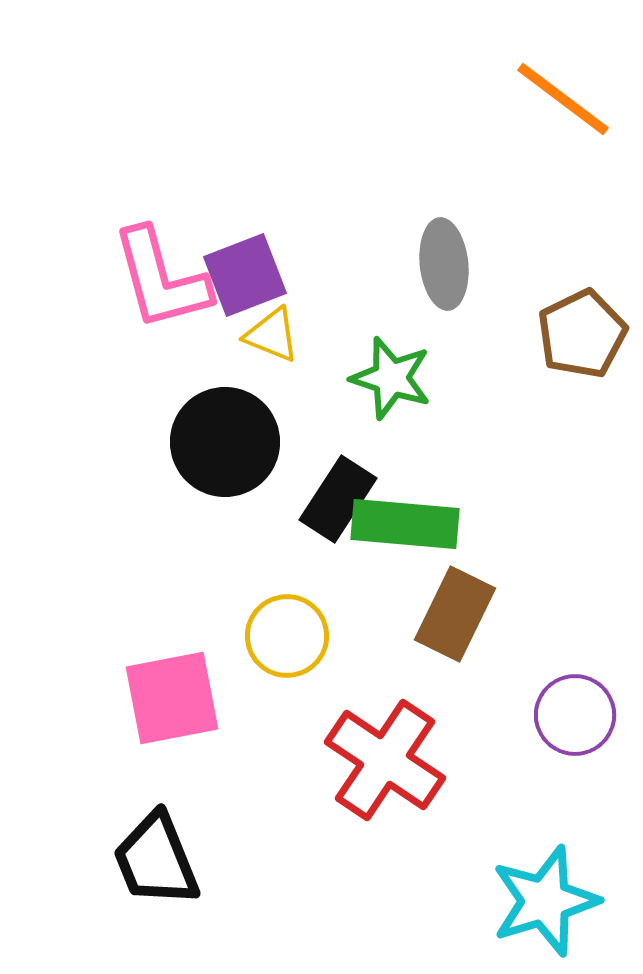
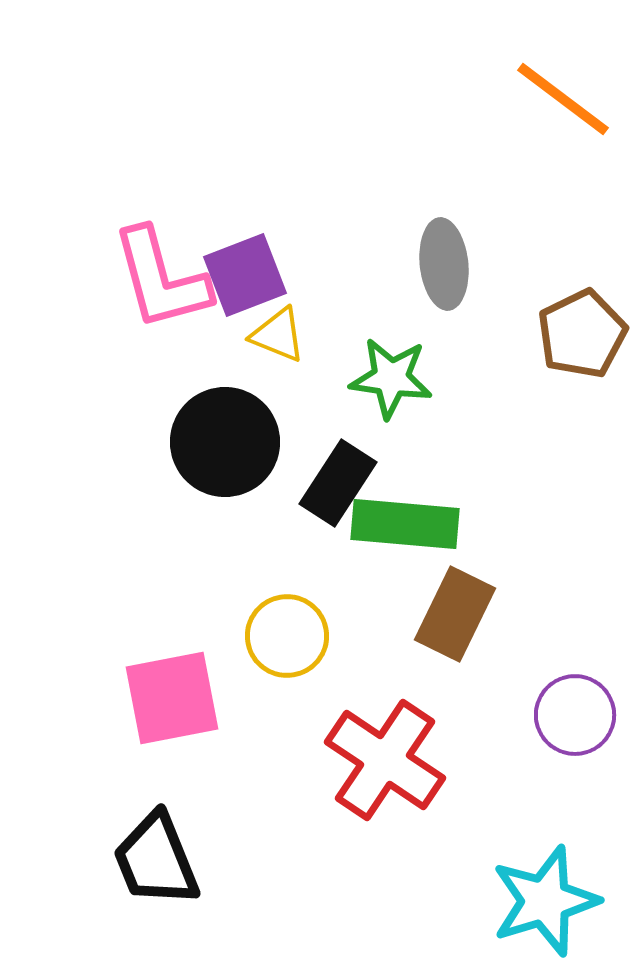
yellow triangle: moved 6 px right
green star: rotated 10 degrees counterclockwise
black rectangle: moved 16 px up
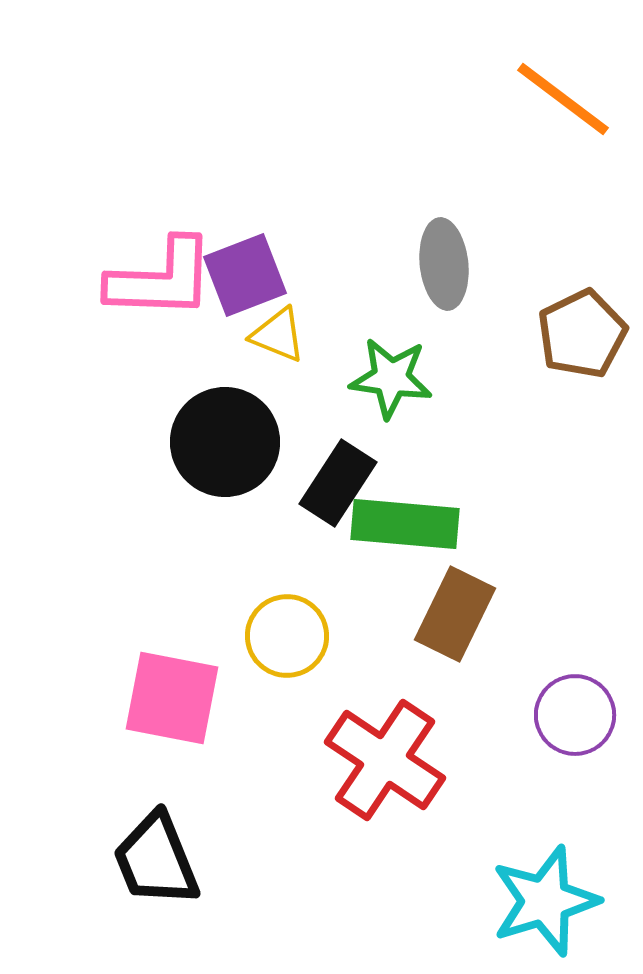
pink L-shape: rotated 73 degrees counterclockwise
pink square: rotated 22 degrees clockwise
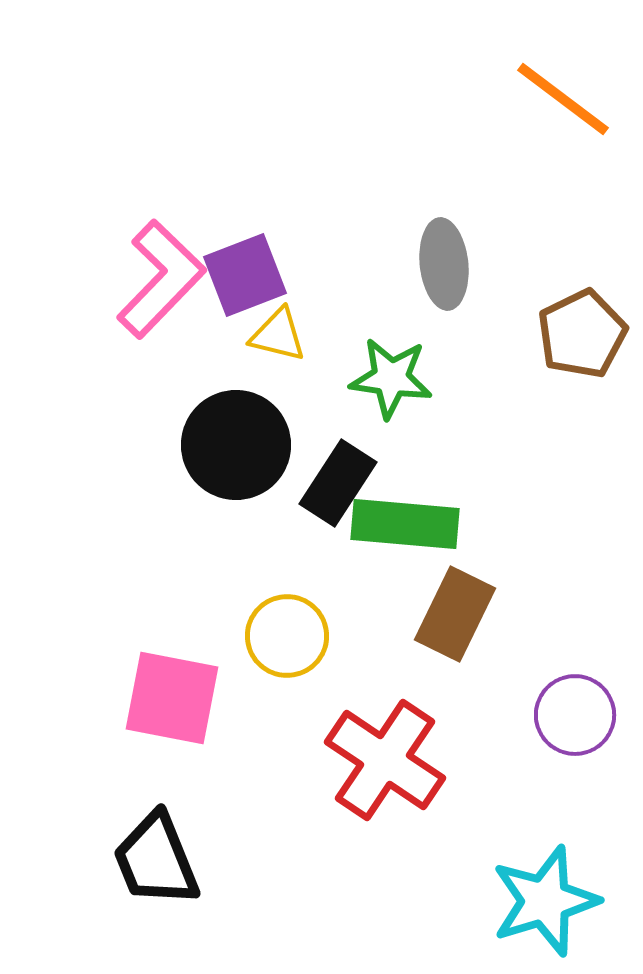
pink L-shape: rotated 48 degrees counterclockwise
yellow triangle: rotated 8 degrees counterclockwise
black circle: moved 11 px right, 3 px down
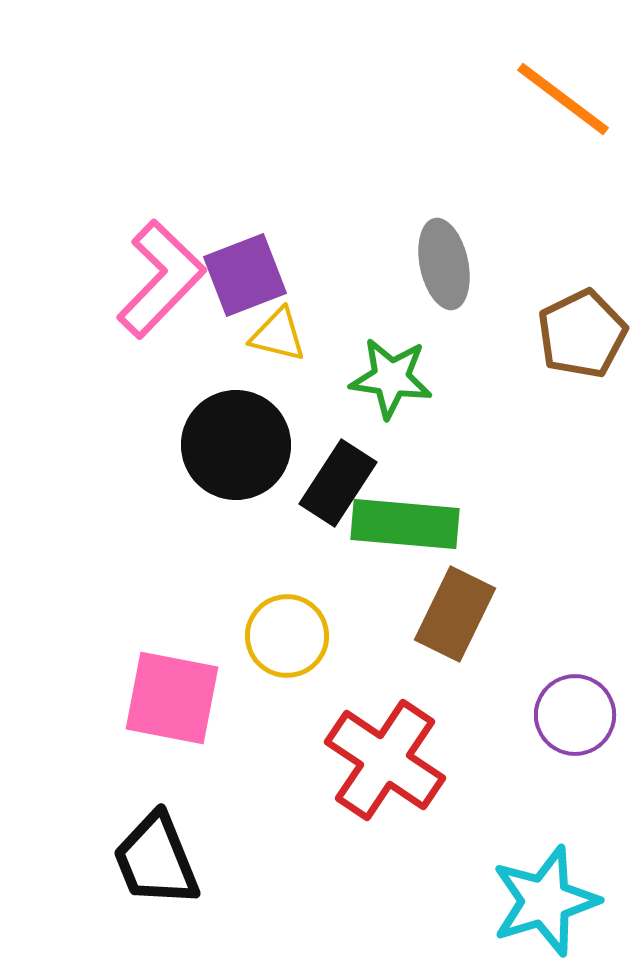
gray ellipse: rotated 6 degrees counterclockwise
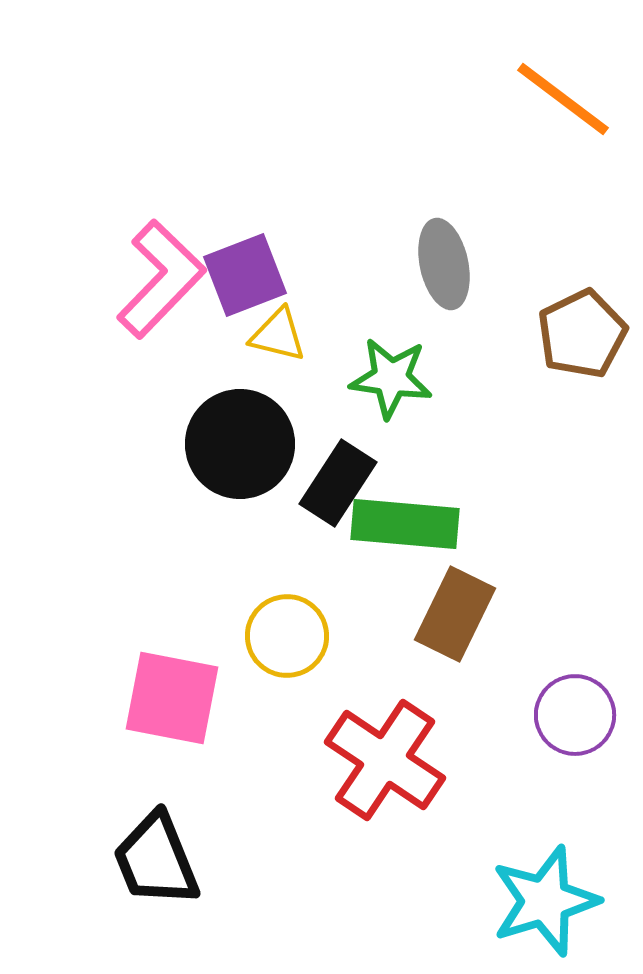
black circle: moved 4 px right, 1 px up
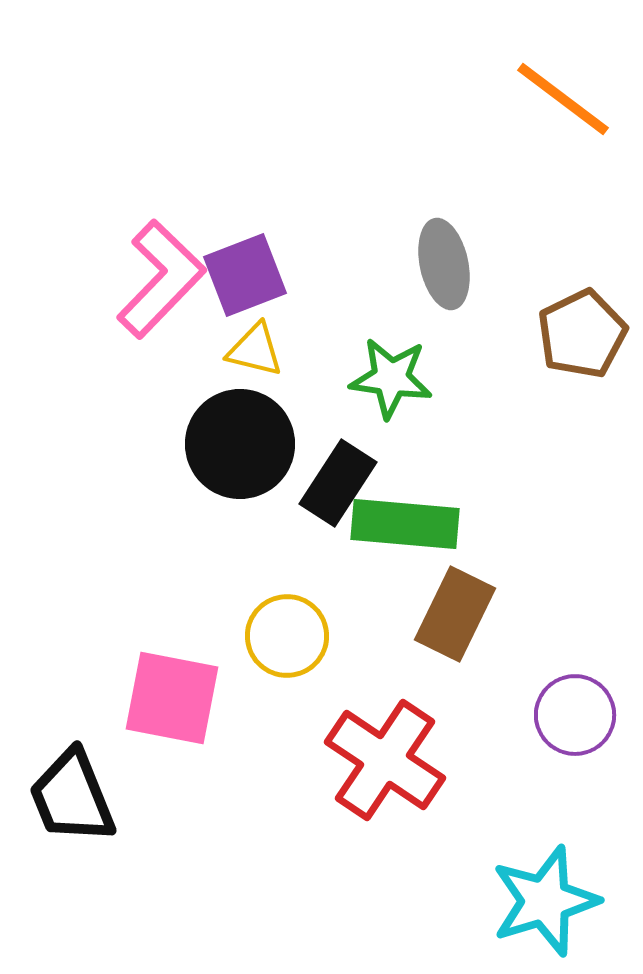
yellow triangle: moved 23 px left, 15 px down
black trapezoid: moved 84 px left, 63 px up
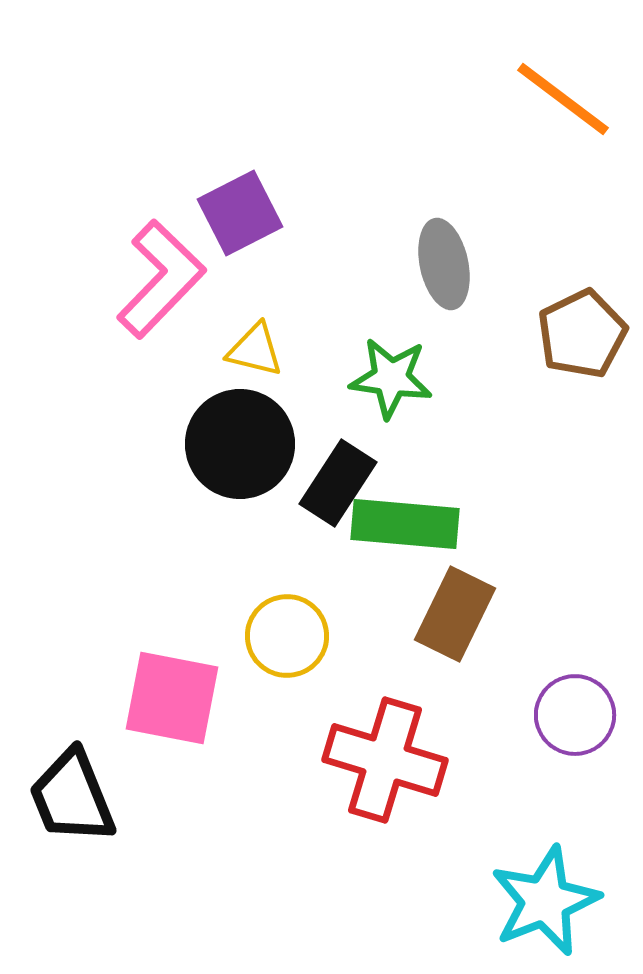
purple square: moved 5 px left, 62 px up; rotated 6 degrees counterclockwise
red cross: rotated 17 degrees counterclockwise
cyan star: rotated 5 degrees counterclockwise
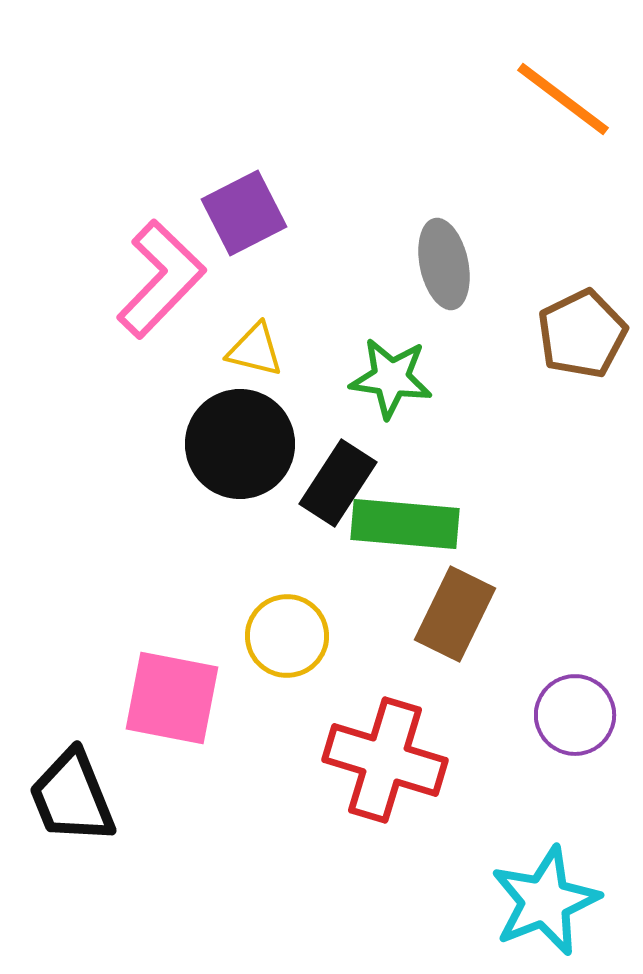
purple square: moved 4 px right
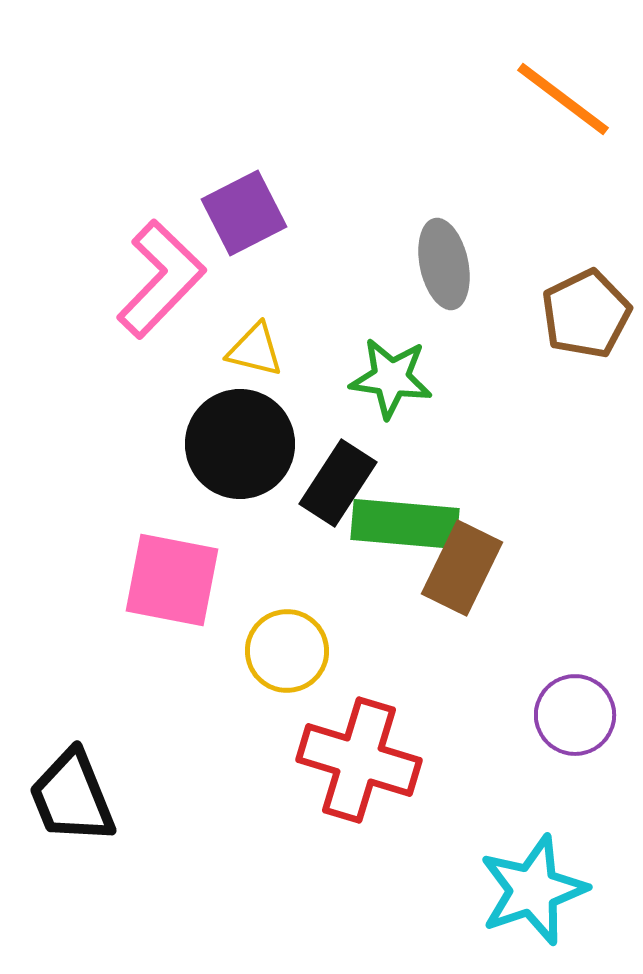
brown pentagon: moved 4 px right, 20 px up
brown rectangle: moved 7 px right, 46 px up
yellow circle: moved 15 px down
pink square: moved 118 px up
red cross: moved 26 px left
cyan star: moved 12 px left, 11 px up; rotated 3 degrees clockwise
